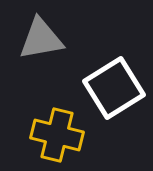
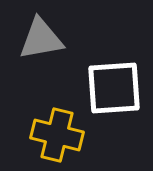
white square: rotated 28 degrees clockwise
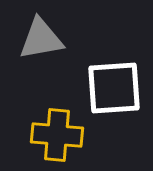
yellow cross: rotated 9 degrees counterclockwise
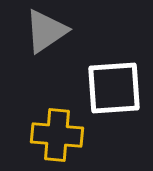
gray triangle: moved 5 px right, 8 px up; rotated 24 degrees counterclockwise
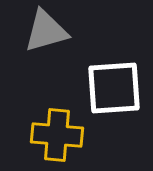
gray triangle: rotated 18 degrees clockwise
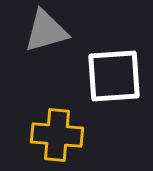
white square: moved 12 px up
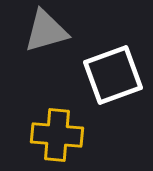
white square: moved 1 px left, 1 px up; rotated 16 degrees counterclockwise
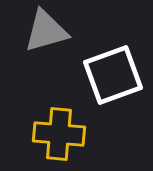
yellow cross: moved 2 px right, 1 px up
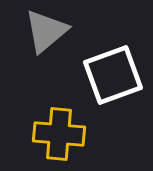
gray triangle: rotated 24 degrees counterclockwise
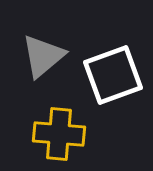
gray triangle: moved 3 px left, 25 px down
